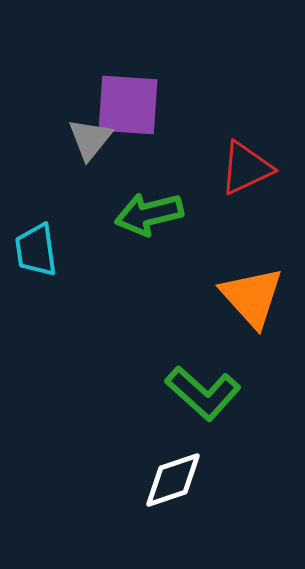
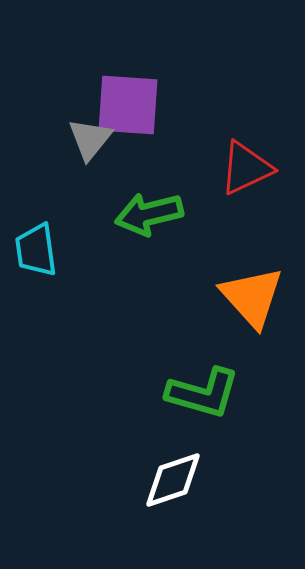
green L-shape: rotated 26 degrees counterclockwise
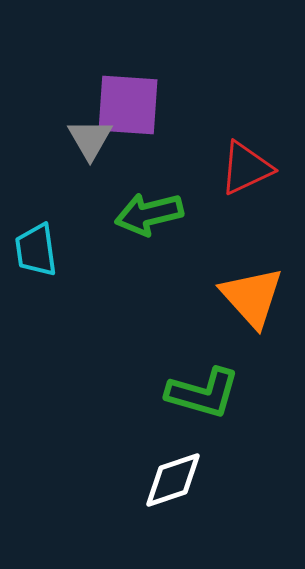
gray triangle: rotated 9 degrees counterclockwise
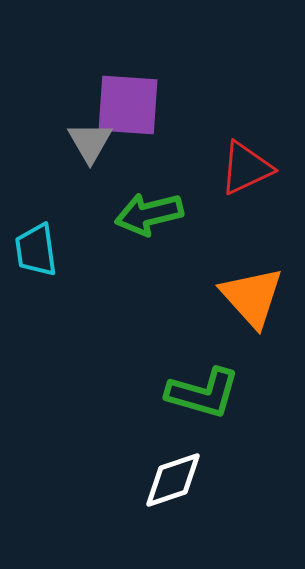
gray triangle: moved 3 px down
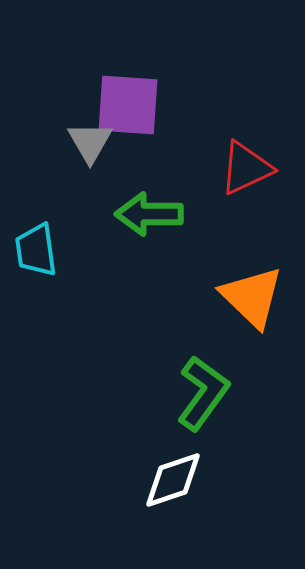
green arrow: rotated 14 degrees clockwise
orange triangle: rotated 4 degrees counterclockwise
green L-shape: rotated 70 degrees counterclockwise
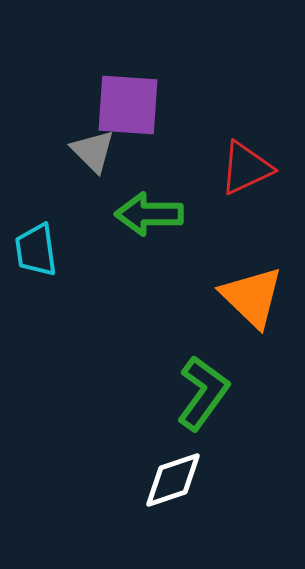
gray triangle: moved 3 px right, 9 px down; rotated 15 degrees counterclockwise
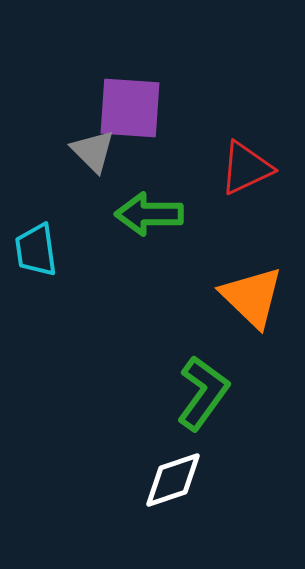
purple square: moved 2 px right, 3 px down
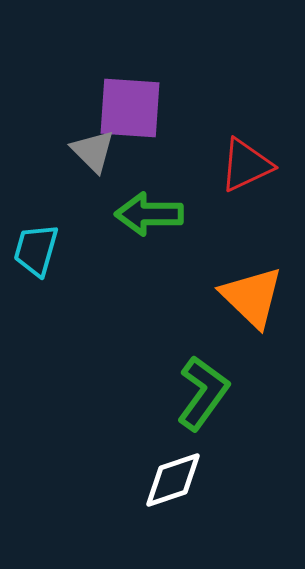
red triangle: moved 3 px up
cyan trapezoid: rotated 24 degrees clockwise
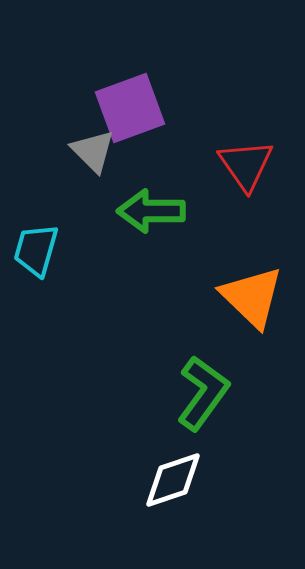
purple square: rotated 24 degrees counterclockwise
red triangle: rotated 40 degrees counterclockwise
green arrow: moved 2 px right, 3 px up
